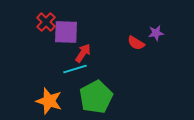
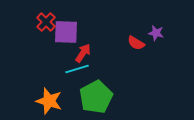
purple star: rotated 21 degrees clockwise
cyan line: moved 2 px right
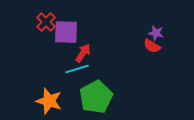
red semicircle: moved 16 px right, 3 px down
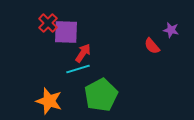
red cross: moved 2 px right, 1 px down
purple star: moved 15 px right, 3 px up
red semicircle: rotated 18 degrees clockwise
cyan line: moved 1 px right
green pentagon: moved 5 px right, 2 px up
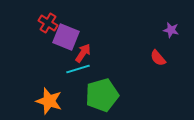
red cross: rotated 12 degrees counterclockwise
purple square: moved 5 px down; rotated 20 degrees clockwise
red semicircle: moved 6 px right, 12 px down
green pentagon: moved 1 px right; rotated 12 degrees clockwise
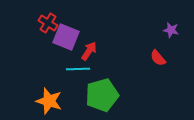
red arrow: moved 6 px right, 2 px up
cyan line: rotated 15 degrees clockwise
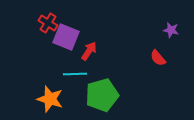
cyan line: moved 3 px left, 5 px down
orange star: moved 1 px right, 2 px up
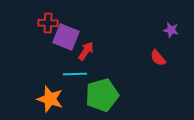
red cross: rotated 30 degrees counterclockwise
red arrow: moved 3 px left
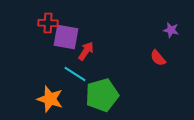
purple square: rotated 12 degrees counterclockwise
cyan line: rotated 35 degrees clockwise
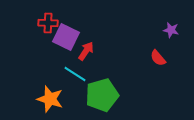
purple square: rotated 16 degrees clockwise
